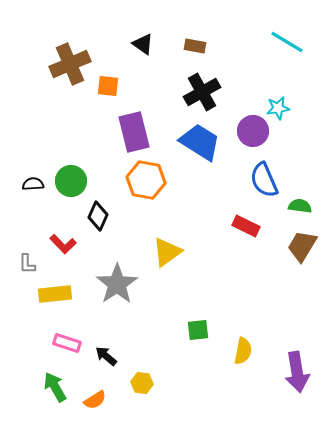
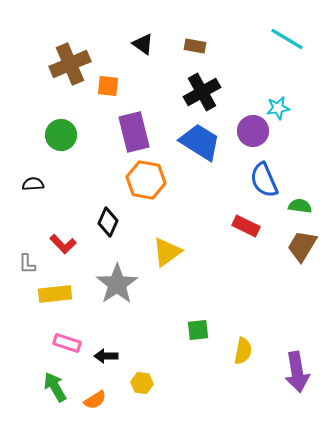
cyan line: moved 3 px up
green circle: moved 10 px left, 46 px up
black diamond: moved 10 px right, 6 px down
black arrow: rotated 40 degrees counterclockwise
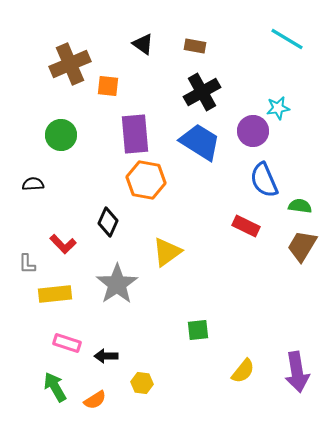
purple rectangle: moved 1 px right, 2 px down; rotated 9 degrees clockwise
yellow semicircle: moved 20 px down; rotated 28 degrees clockwise
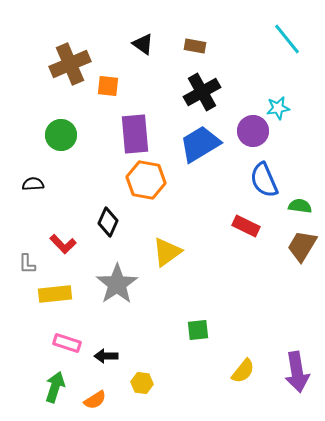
cyan line: rotated 20 degrees clockwise
blue trapezoid: moved 2 px down; rotated 63 degrees counterclockwise
green arrow: rotated 48 degrees clockwise
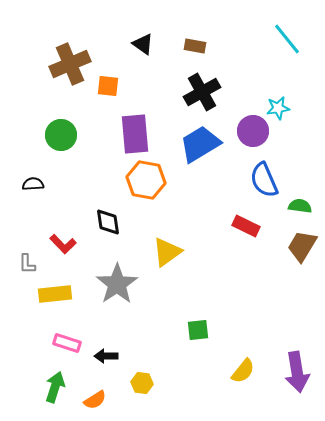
black diamond: rotated 32 degrees counterclockwise
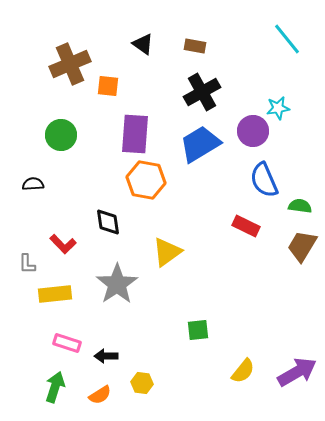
purple rectangle: rotated 9 degrees clockwise
purple arrow: rotated 111 degrees counterclockwise
orange semicircle: moved 5 px right, 5 px up
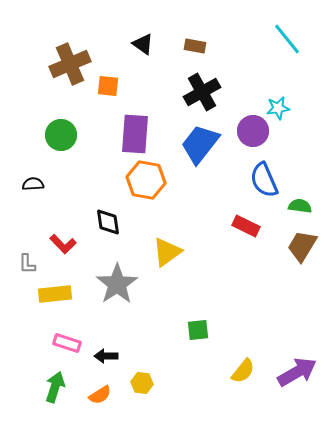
blue trapezoid: rotated 21 degrees counterclockwise
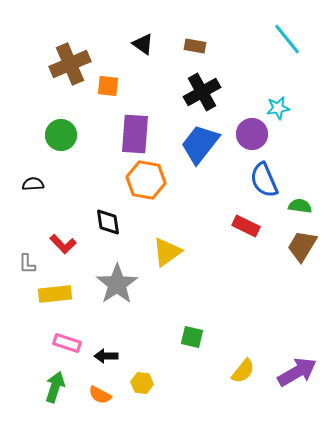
purple circle: moved 1 px left, 3 px down
green square: moved 6 px left, 7 px down; rotated 20 degrees clockwise
orange semicircle: rotated 60 degrees clockwise
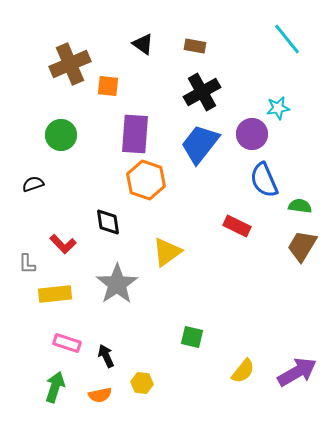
orange hexagon: rotated 9 degrees clockwise
black semicircle: rotated 15 degrees counterclockwise
red rectangle: moved 9 px left
black arrow: rotated 65 degrees clockwise
orange semicircle: rotated 40 degrees counterclockwise
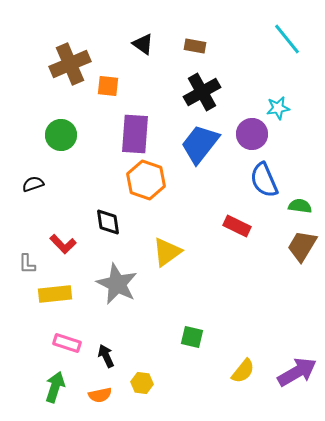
gray star: rotated 12 degrees counterclockwise
